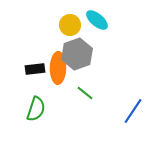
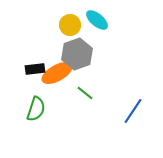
orange ellipse: moved 1 px left, 5 px down; rotated 60 degrees clockwise
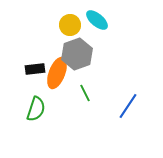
orange ellipse: rotated 40 degrees counterclockwise
green line: rotated 24 degrees clockwise
blue line: moved 5 px left, 5 px up
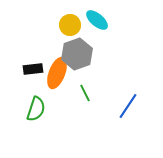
black rectangle: moved 2 px left
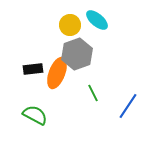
green line: moved 8 px right
green semicircle: moved 1 px left, 6 px down; rotated 80 degrees counterclockwise
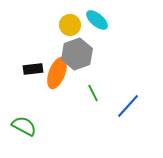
blue line: rotated 8 degrees clockwise
green semicircle: moved 11 px left, 11 px down
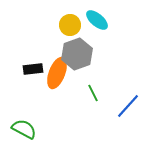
green semicircle: moved 3 px down
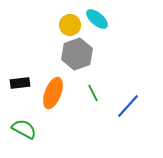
cyan ellipse: moved 1 px up
black rectangle: moved 13 px left, 14 px down
orange ellipse: moved 4 px left, 20 px down
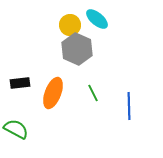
gray hexagon: moved 5 px up; rotated 16 degrees counterclockwise
blue line: moved 1 px right; rotated 44 degrees counterclockwise
green semicircle: moved 8 px left
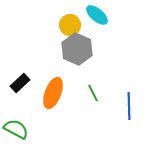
cyan ellipse: moved 4 px up
black rectangle: rotated 36 degrees counterclockwise
